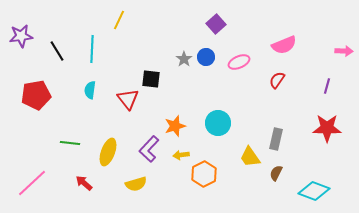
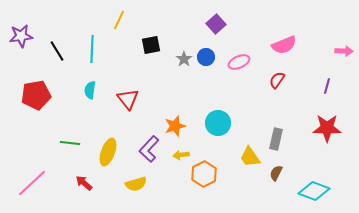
black square: moved 34 px up; rotated 18 degrees counterclockwise
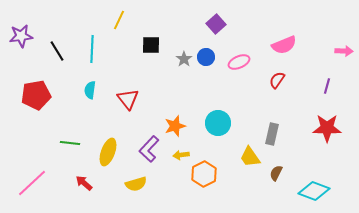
black square: rotated 12 degrees clockwise
gray rectangle: moved 4 px left, 5 px up
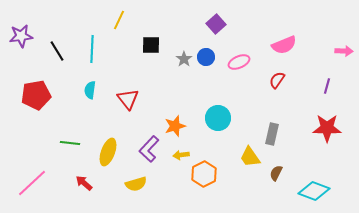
cyan circle: moved 5 px up
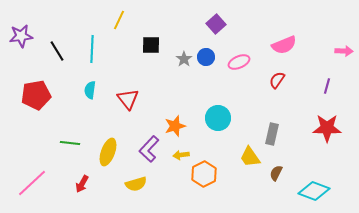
red arrow: moved 2 px left, 1 px down; rotated 102 degrees counterclockwise
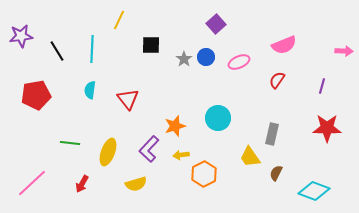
purple line: moved 5 px left
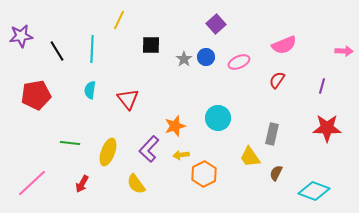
yellow semicircle: rotated 70 degrees clockwise
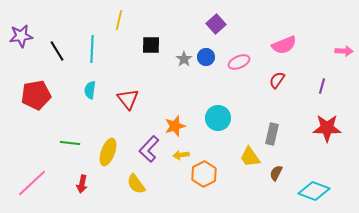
yellow line: rotated 12 degrees counterclockwise
red arrow: rotated 18 degrees counterclockwise
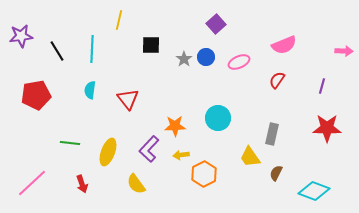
orange star: rotated 15 degrees clockwise
red arrow: rotated 30 degrees counterclockwise
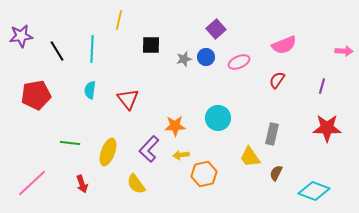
purple square: moved 5 px down
gray star: rotated 21 degrees clockwise
orange hexagon: rotated 15 degrees clockwise
